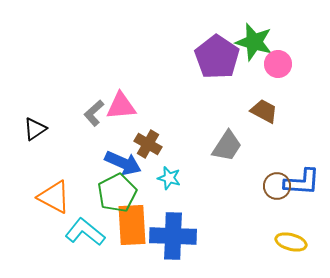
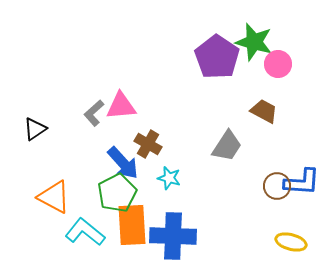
blue arrow: rotated 24 degrees clockwise
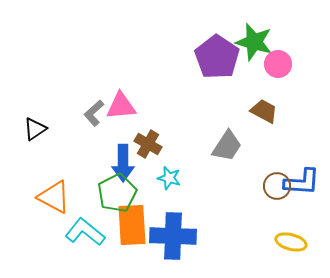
blue arrow: rotated 42 degrees clockwise
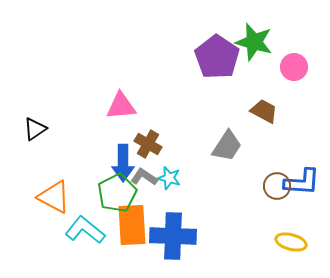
pink circle: moved 16 px right, 3 px down
gray L-shape: moved 50 px right, 64 px down; rotated 76 degrees clockwise
cyan L-shape: moved 2 px up
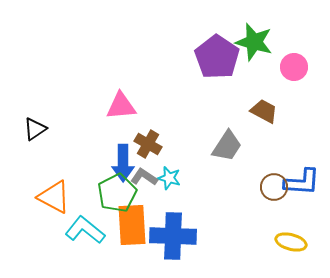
brown circle: moved 3 px left, 1 px down
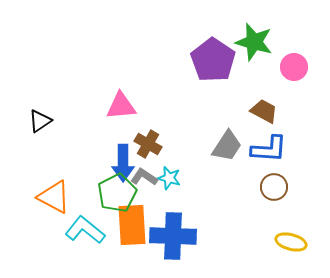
purple pentagon: moved 4 px left, 3 px down
black triangle: moved 5 px right, 8 px up
blue L-shape: moved 33 px left, 33 px up
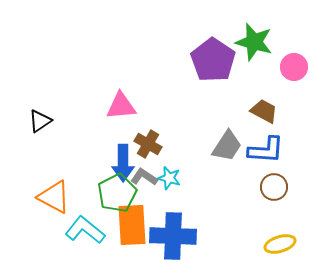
blue L-shape: moved 3 px left, 1 px down
yellow ellipse: moved 11 px left, 2 px down; rotated 32 degrees counterclockwise
